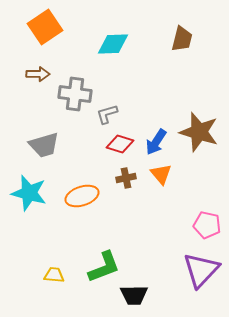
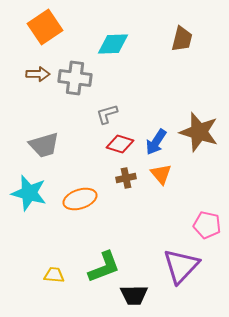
gray cross: moved 16 px up
orange ellipse: moved 2 px left, 3 px down
purple triangle: moved 20 px left, 4 px up
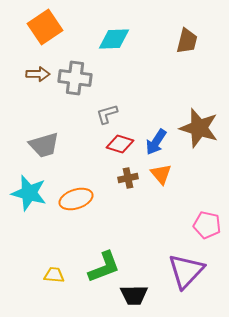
brown trapezoid: moved 5 px right, 2 px down
cyan diamond: moved 1 px right, 5 px up
brown star: moved 4 px up
brown cross: moved 2 px right
orange ellipse: moved 4 px left
purple triangle: moved 5 px right, 5 px down
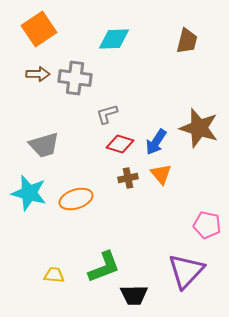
orange square: moved 6 px left, 2 px down
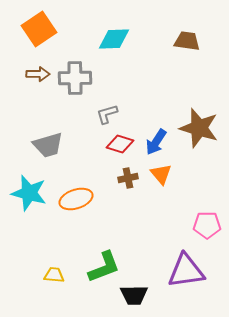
brown trapezoid: rotated 96 degrees counterclockwise
gray cross: rotated 8 degrees counterclockwise
gray trapezoid: moved 4 px right
pink pentagon: rotated 12 degrees counterclockwise
purple triangle: rotated 39 degrees clockwise
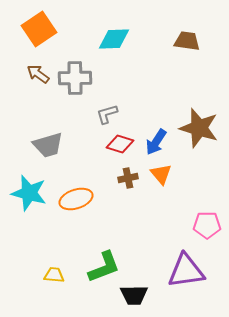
brown arrow: rotated 145 degrees counterclockwise
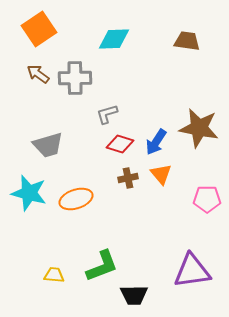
brown star: rotated 6 degrees counterclockwise
pink pentagon: moved 26 px up
green L-shape: moved 2 px left, 1 px up
purple triangle: moved 6 px right
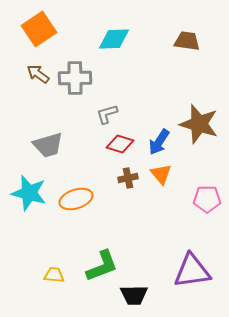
brown star: moved 4 px up; rotated 6 degrees clockwise
blue arrow: moved 3 px right
